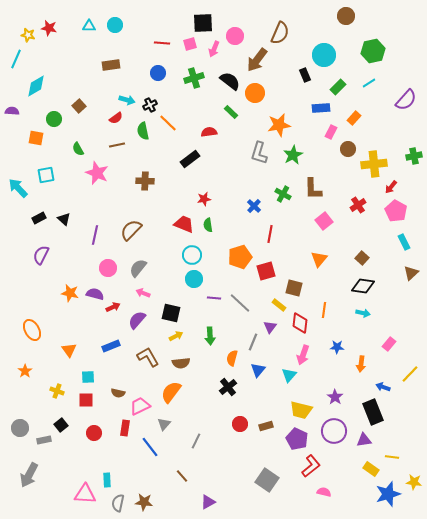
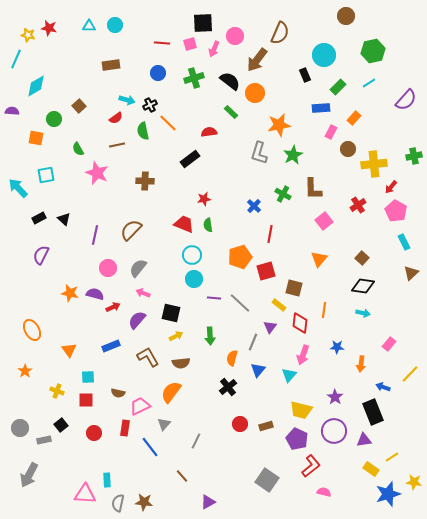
yellow line at (392, 457): rotated 40 degrees counterclockwise
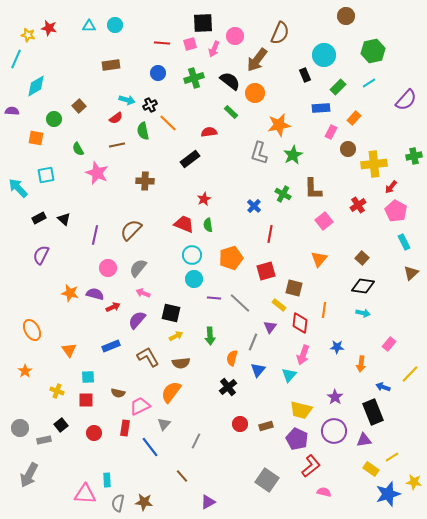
red star at (204, 199): rotated 16 degrees counterclockwise
orange pentagon at (240, 257): moved 9 px left, 1 px down
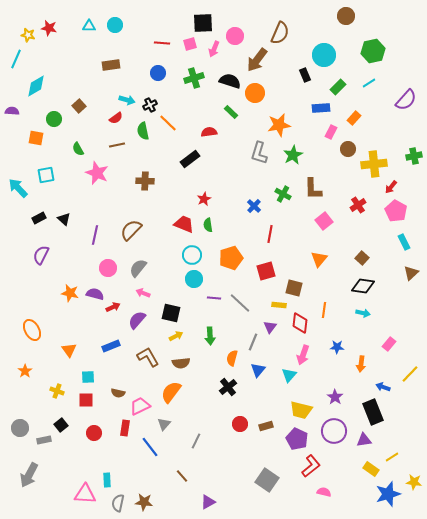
black semicircle at (230, 81): rotated 20 degrees counterclockwise
yellow rectangle at (279, 305): rotated 32 degrees counterclockwise
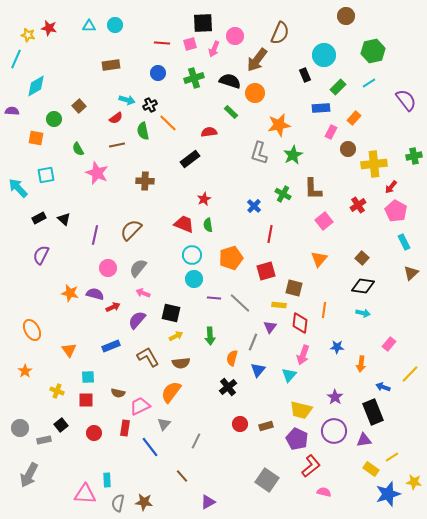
purple semicircle at (406, 100): rotated 80 degrees counterclockwise
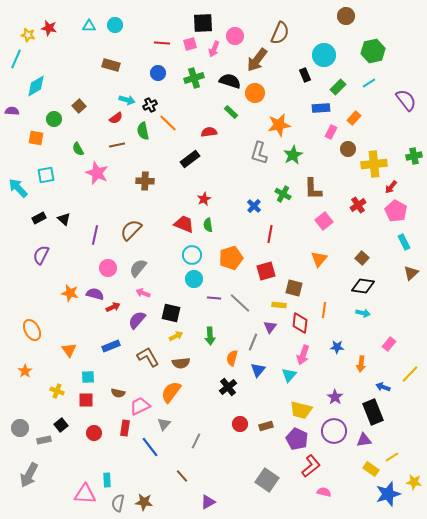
brown rectangle at (111, 65): rotated 24 degrees clockwise
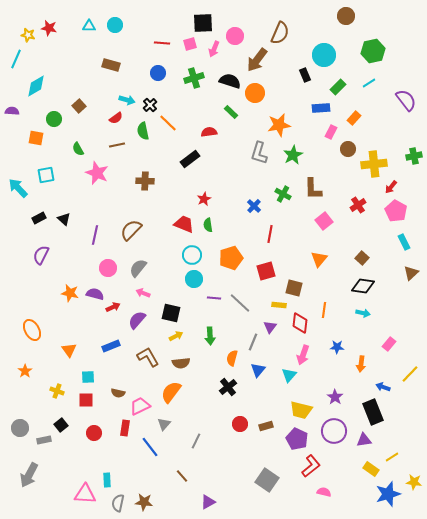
black cross at (150, 105): rotated 16 degrees counterclockwise
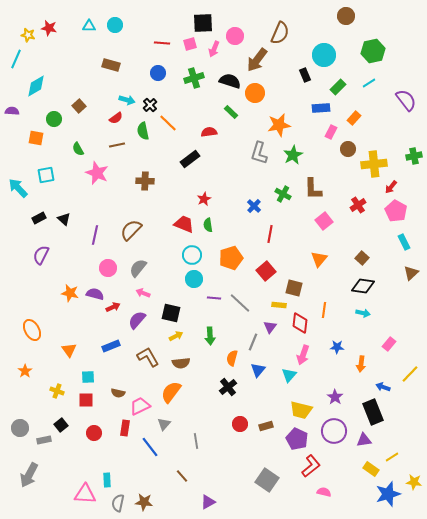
red square at (266, 271): rotated 24 degrees counterclockwise
gray line at (196, 441): rotated 35 degrees counterclockwise
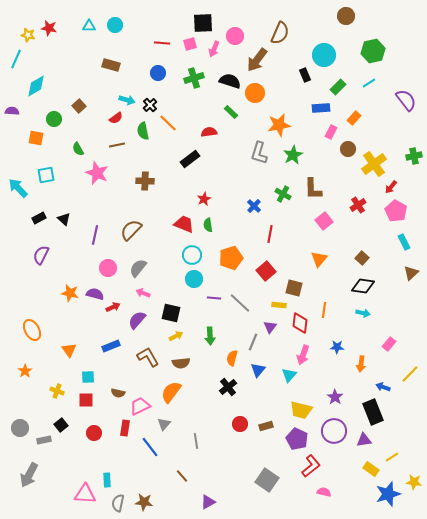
yellow cross at (374, 164): rotated 30 degrees counterclockwise
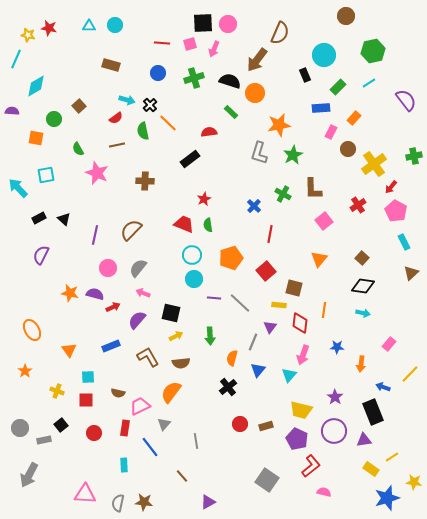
pink circle at (235, 36): moved 7 px left, 12 px up
cyan rectangle at (107, 480): moved 17 px right, 15 px up
blue star at (388, 494): moved 1 px left, 4 px down
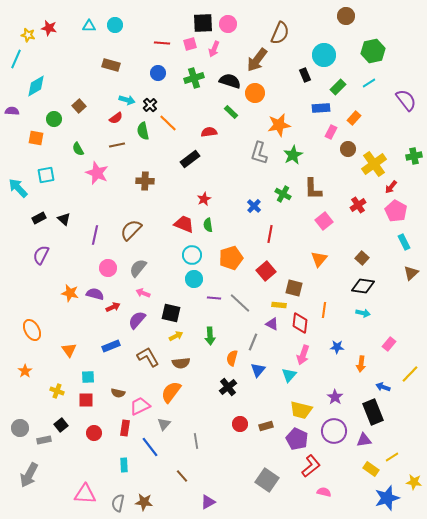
purple triangle at (270, 327): moved 2 px right, 3 px up; rotated 40 degrees counterclockwise
